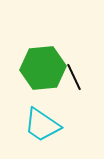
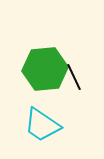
green hexagon: moved 2 px right, 1 px down
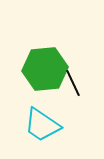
black line: moved 1 px left, 6 px down
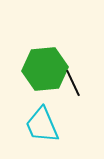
cyan trapezoid: rotated 33 degrees clockwise
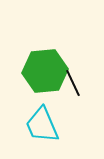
green hexagon: moved 2 px down
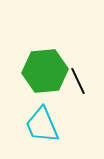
black line: moved 5 px right, 2 px up
